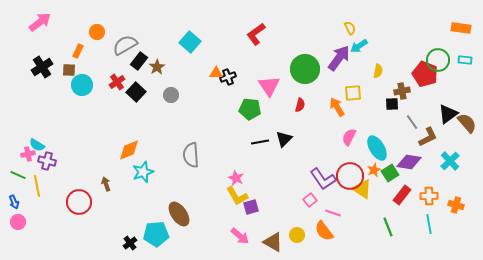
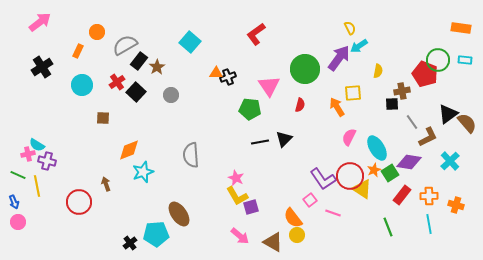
brown square at (69, 70): moved 34 px right, 48 px down
orange semicircle at (324, 231): moved 31 px left, 13 px up
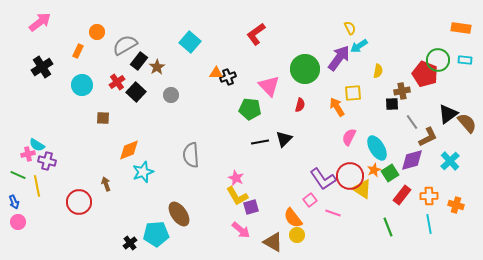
pink triangle at (269, 86): rotated 10 degrees counterclockwise
purple diamond at (409, 162): moved 3 px right, 2 px up; rotated 25 degrees counterclockwise
pink arrow at (240, 236): moved 1 px right, 6 px up
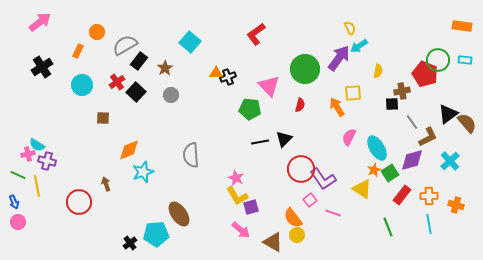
orange rectangle at (461, 28): moved 1 px right, 2 px up
brown star at (157, 67): moved 8 px right, 1 px down
red circle at (350, 176): moved 49 px left, 7 px up
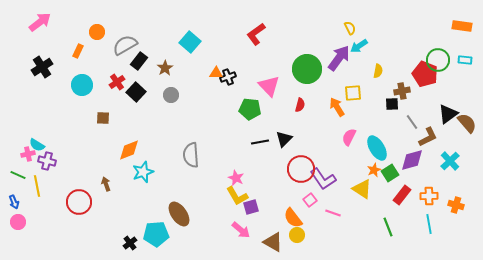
green circle at (305, 69): moved 2 px right
